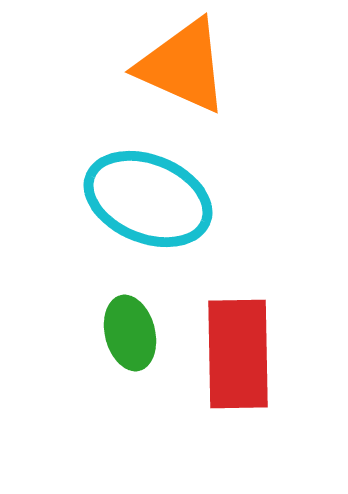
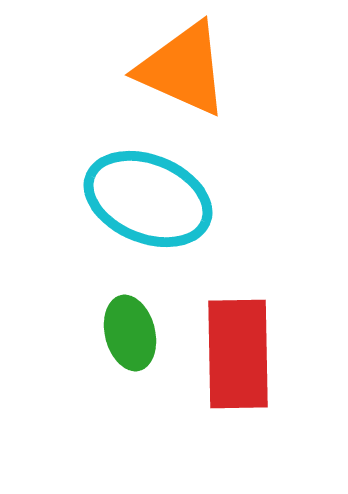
orange triangle: moved 3 px down
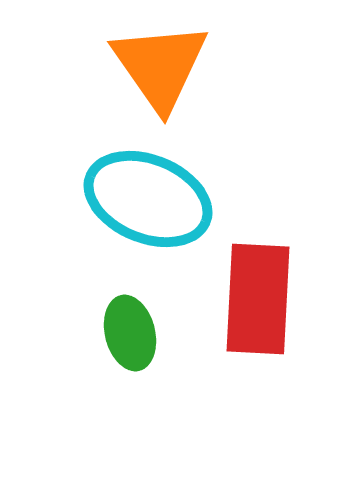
orange triangle: moved 23 px left, 3 px up; rotated 31 degrees clockwise
red rectangle: moved 20 px right, 55 px up; rotated 4 degrees clockwise
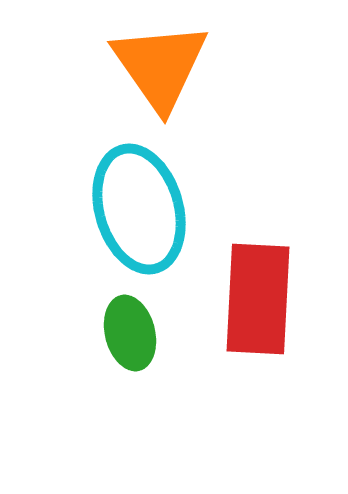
cyan ellipse: moved 9 px left, 10 px down; rotated 52 degrees clockwise
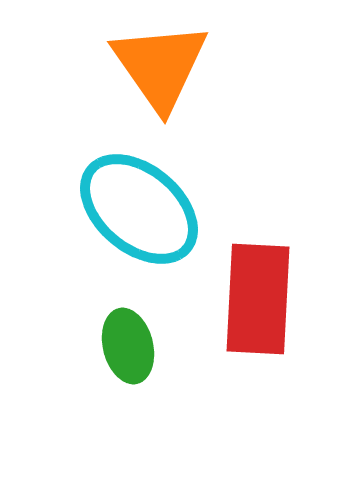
cyan ellipse: rotated 34 degrees counterclockwise
green ellipse: moved 2 px left, 13 px down
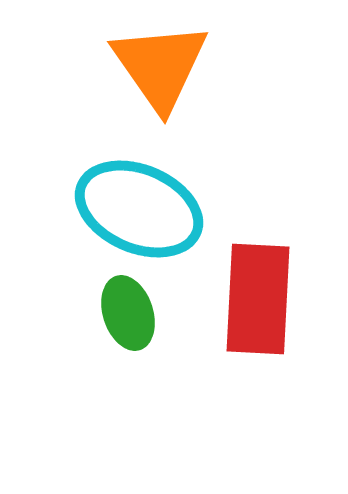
cyan ellipse: rotated 17 degrees counterclockwise
green ellipse: moved 33 px up; rotated 4 degrees counterclockwise
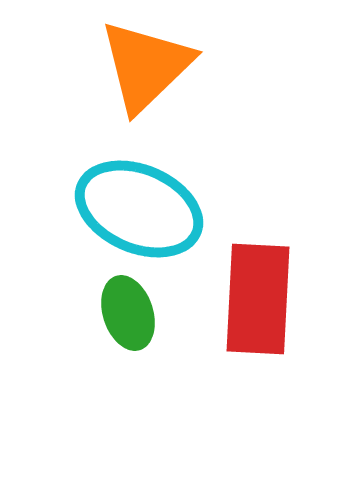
orange triangle: moved 14 px left; rotated 21 degrees clockwise
